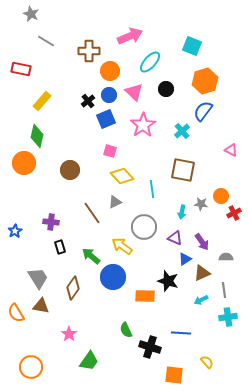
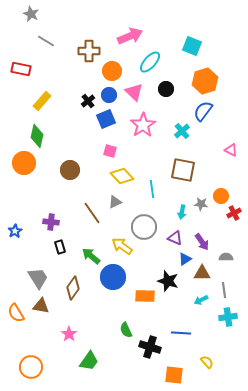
orange circle at (110, 71): moved 2 px right
brown triangle at (202, 273): rotated 24 degrees clockwise
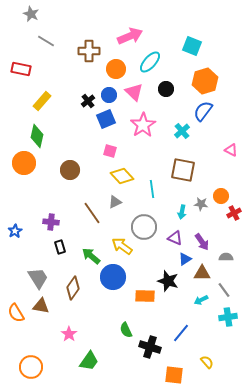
orange circle at (112, 71): moved 4 px right, 2 px up
gray line at (224, 290): rotated 28 degrees counterclockwise
blue line at (181, 333): rotated 54 degrees counterclockwise
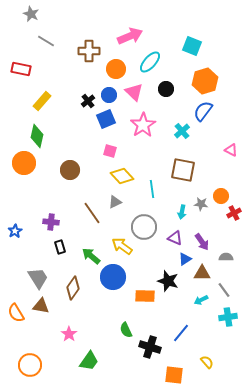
orange circle at (31, 367): moved 1 px left, 2 px up
